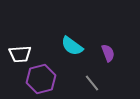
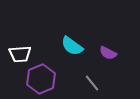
purple semicircle: rotated 138 degrees clockwise
purple hexagon: rotated 8 degrees counterclockwise
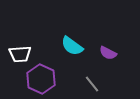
purple hexagon: rotated 12 degrees counterclockwise
gray line: moved 1 px down
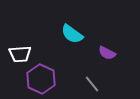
cyan semicircle: moved 12 px up
purple semicircle: moved 1 px left
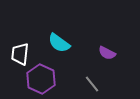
cyan semicircle: moved 13 px left, 9 px down
white trapezoid: rotated 100 degrees clockwise
